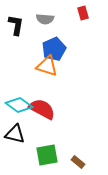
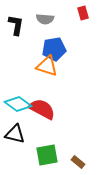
blue pentagon: rotated 15 degrees clockwise
cyan diamond: moved 1 px left, 1 px up
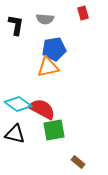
orange triangle: moved 1 px right, 1 px down; rotated 30 degrees counterclockwise
green square: moved 7 px right, 25 px up
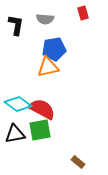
green square: moved 14 px left
black triangle: rotated 25 degrees counterclockwise
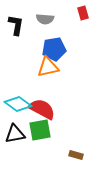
brown rectangle: moved 2 px left, 7 px up; rotated 24 degrees counterclockwise
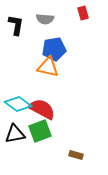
orange triangle: rotated 25 degrees clockwise
green square: moved 1 px down; rotated 10 degrees counterclockwise
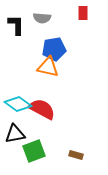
red rectangle: rotated 16 degrees clockwise
gray semicircle: moved 3 px left, 1 px up
black L-shape: rotated 10 degrees counterclockwise
green square: moved 6 px left, 20 px down
